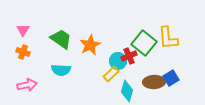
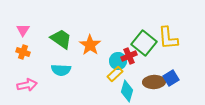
orange star: rotated 10 degrees counterclockwise
yellow rectangle: moved 4 px right
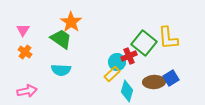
orange star: moved 19 px left, 23 px up
orange cross: moved 2 px right; rotated 16 degrees clockwise
cyan circle: moved 1 px left, 1 px down
yellow rectangle: moved 3 px left
pink arrow: moved 6 px down
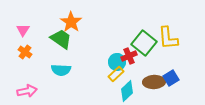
yellow rectangle: moved 4 px right
cyan diamond: rotated 30 degrees clockwise
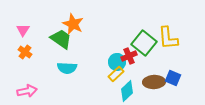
orange star: moved 2 px right, 2 px down; rotated 10 degrees counterclockwise
cyan semicircle: moved 6 px right, 2 px up
blue square: moved 2 px right; rotated 35 degrees counterclockwise
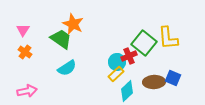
cyan semicircle: rotated 36 degrees counterclockwise
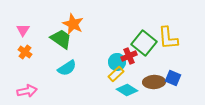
cyan diamond: moved 1 px up; rotated 75 degrees clockwise
